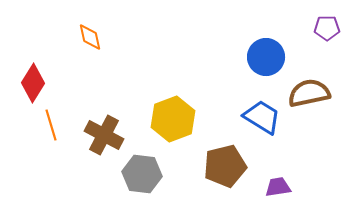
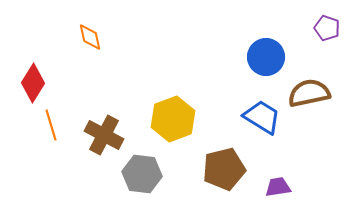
purple pentagon: rotated 20 degrees clockwise
brown pentagon: moved 1 px left, 3 px down
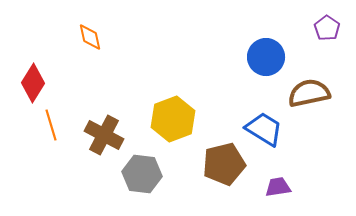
purple pentagon: rotated 15 degrees clockwise
blue trapezoid: moved 2 px right, 12 px down
brown pentagon: moved 5 px up
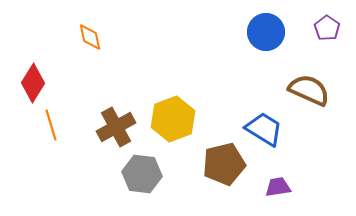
blue circle: moved 25 px up
brown semicircle: moved 3 px up; rotated 36 degrees clockwise
brown cross: moved 12 px right, 8 px up; rotated 33 degrees clockwise
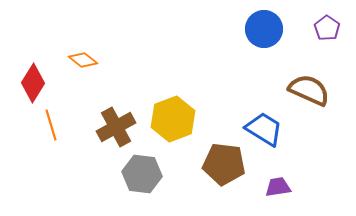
blue circle: moved 2 px left, 3 px up
orange diamond: moved 7 px left, 23 px down; rotated 40 degrees counterclockwise
brown pentagon: rotated 21 degrees clockwise
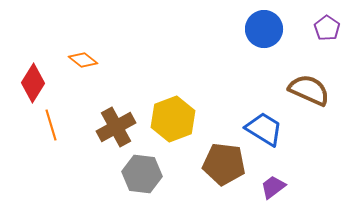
purple trapezoid: moved 5 px left; rotated 28 degrees counterclockwise
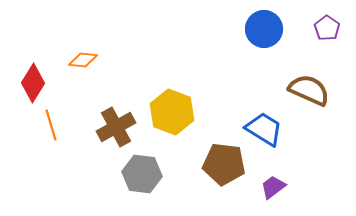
orange diamond: rotated 32 degrees counterclockwise
yellow hexagon: moved 1 px left, 7 px up; rotated 18 degrees counterclockwise
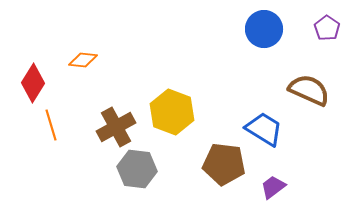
gray hexagon: moved 5 px left, 5 px up
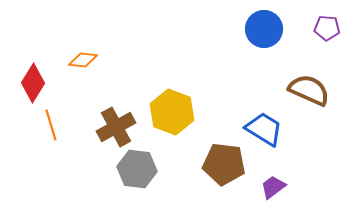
purple pentagon: rotated 30 degrees counterclockwise
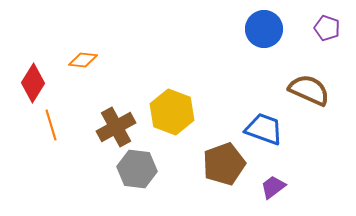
purple pentagon: rotated 15 degrees clockwise
blue trapezoid: rotated 12 degrees counterclockwise
brown pentagon: rotated 27 degrees counterclockwise
